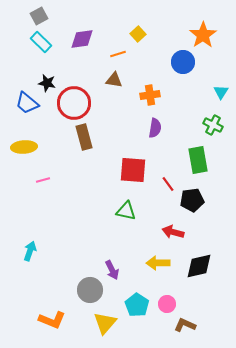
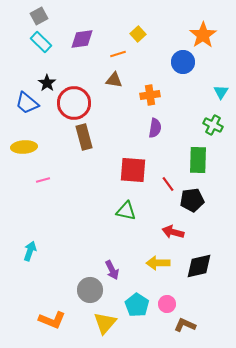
black star: rotated 24 degrees clockwise
green rectangle: rotated 12 degrees clockwise
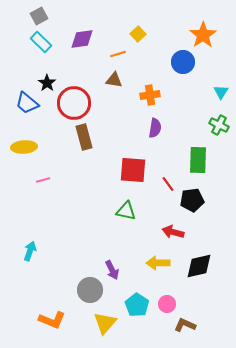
green cross: moved 6 px right
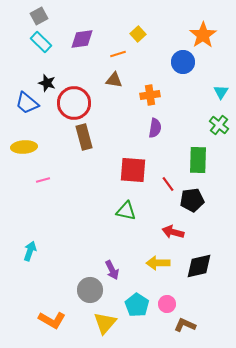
black star: rotated 18 degrees counterclockwise
green cross: rotated 12 degrees clockwise
orange L-shape: rotated 8 degrees clockwise
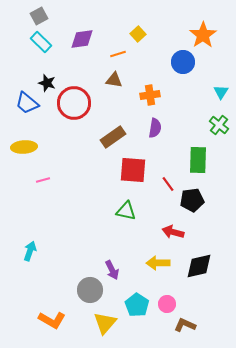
brown rectangle: moved 29 px right; rotated 70 degrees clockwise
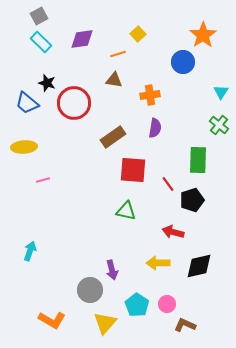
black pentagon: rotated 10 degrees counterclockwise
purple arrow: rotated 12 degrees clockwise
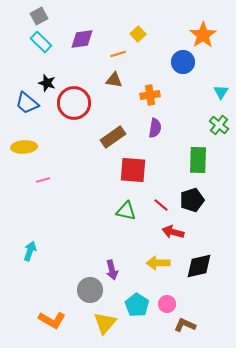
red line: moved 7 px left, 21 px down; rotated 14 degrees counterclockwise
